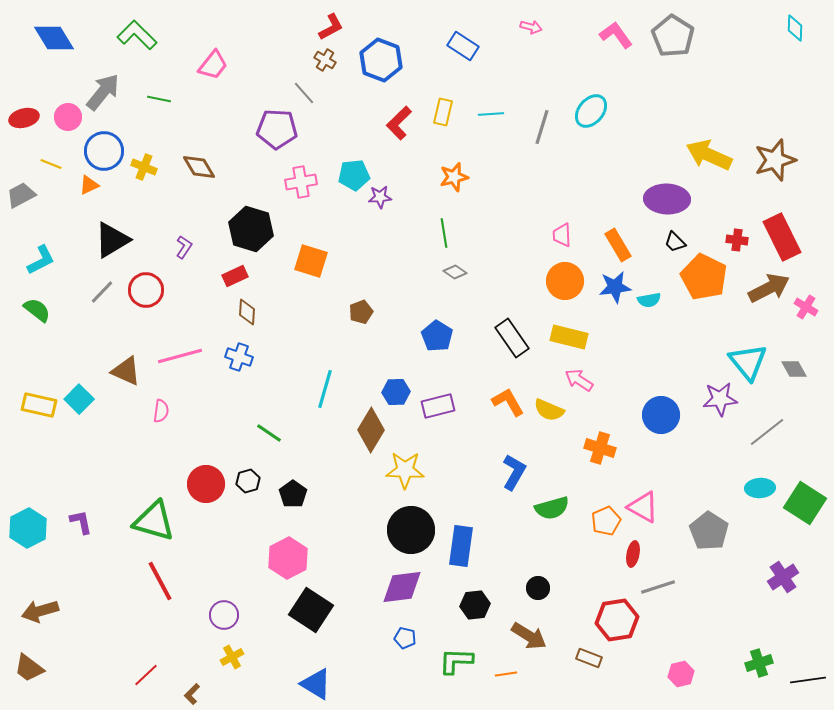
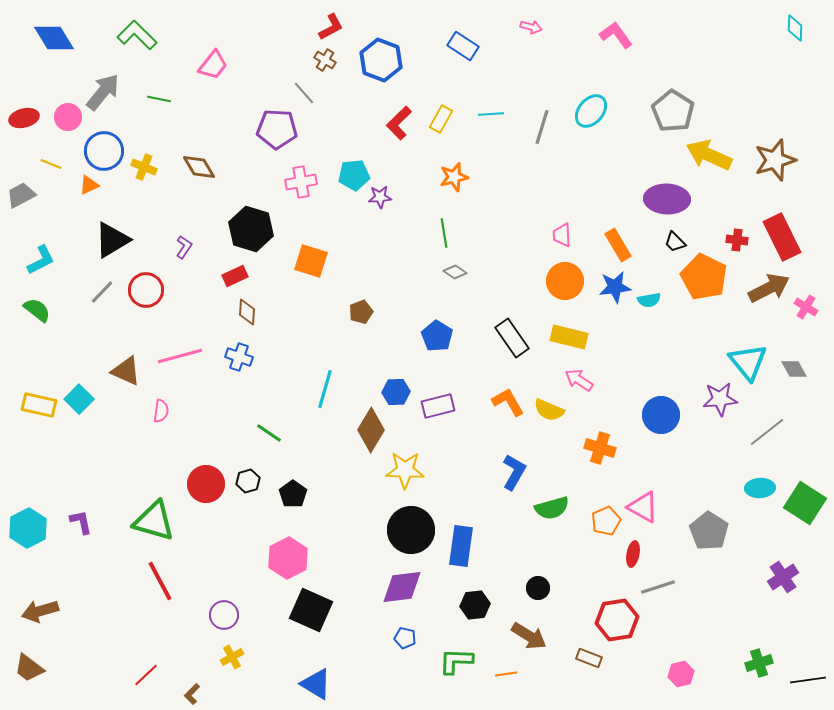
gray pentagon at (673, 36): moved 75 px down
yellow rectangle at (443, 112): moved 2 px left, 7 px down; rotated 16 degrees clockwise
black square at (311, 610): rotated 9 degrees counterclockwise
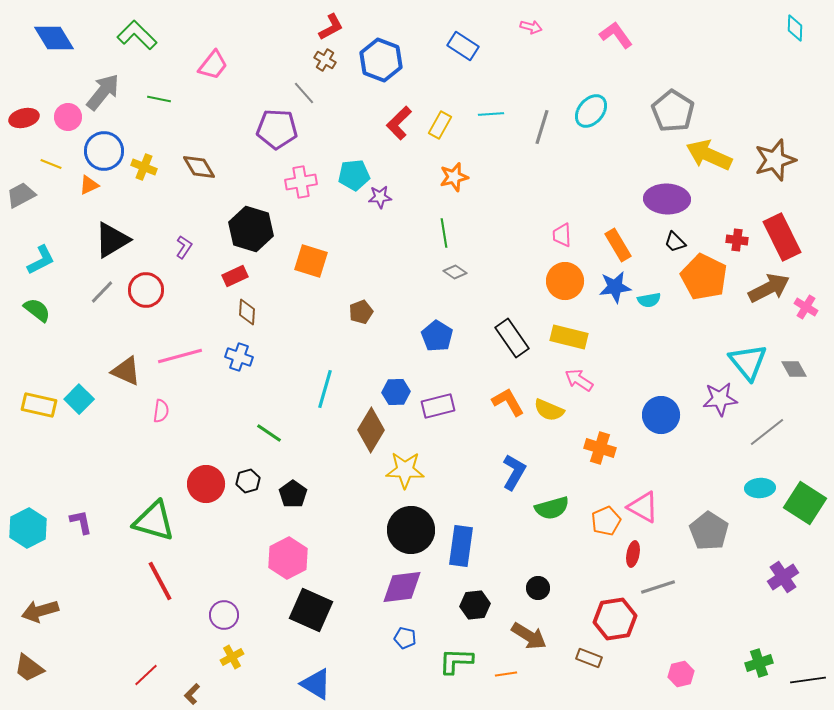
yellow rectangle at (441, 119): moved 1 px left, 6 px down
red hexagon at (617, 620): moved 2 px left, 1 px up
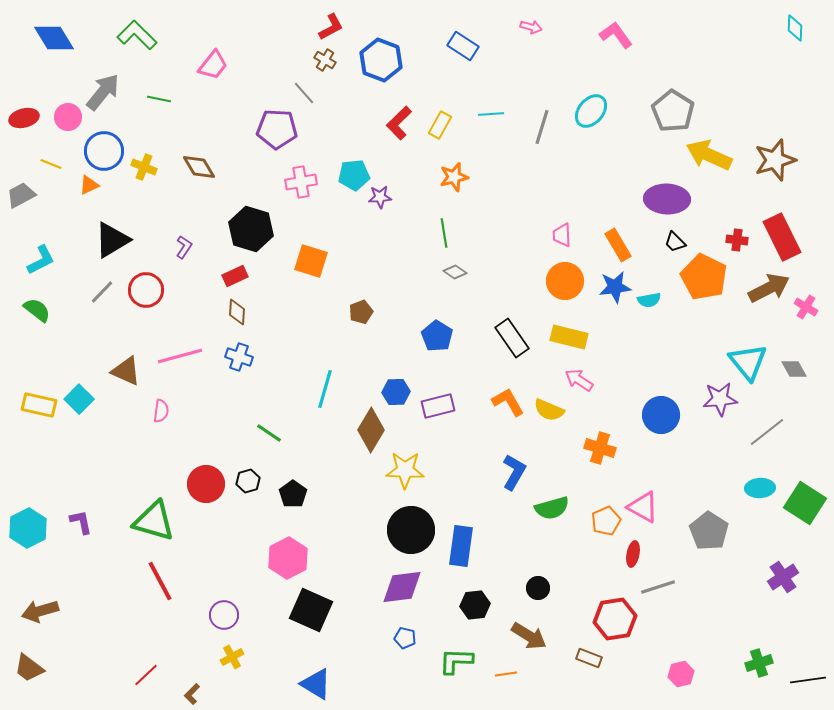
brown diamond at (247, 312): moved 10 px left
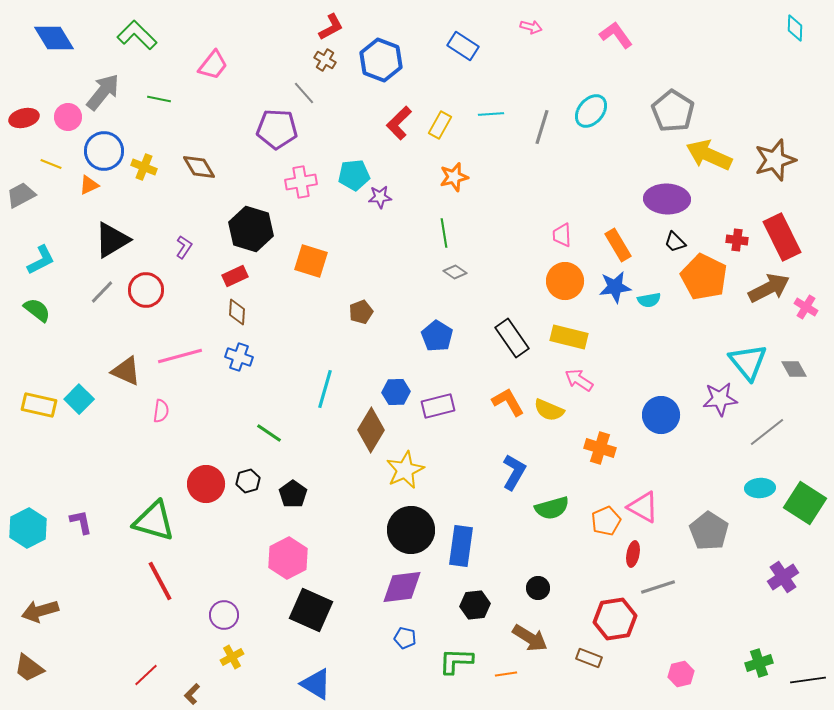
yellow star at (405, 470): rotated 27 degrees counterclockwise
brown arrow at (529, 636): moved 1 px right, 2 px down
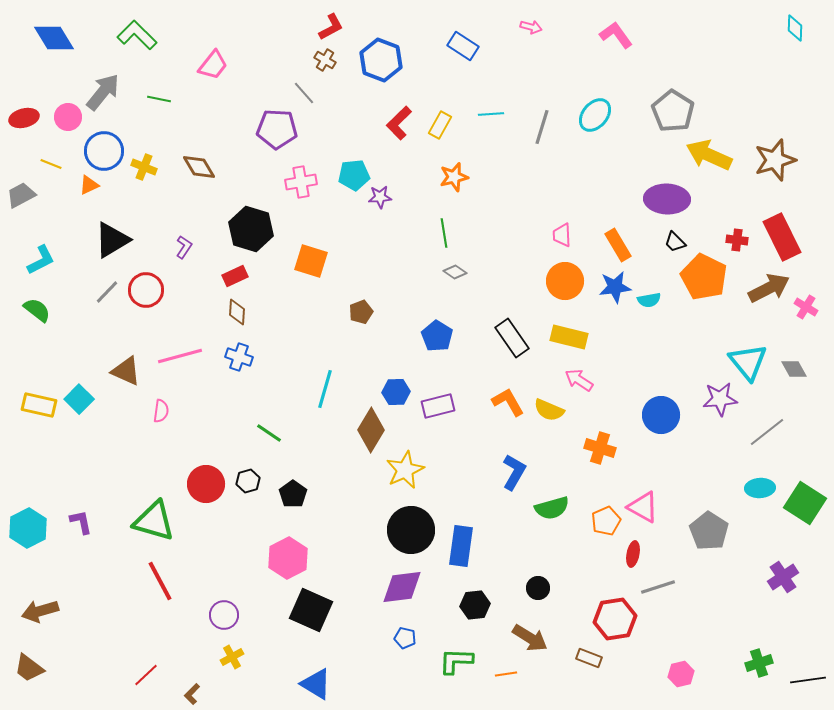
cyan ellipse at (591, 111): moved 4 px right, 4 px down
gray line at (102, 292): moved 5 px right
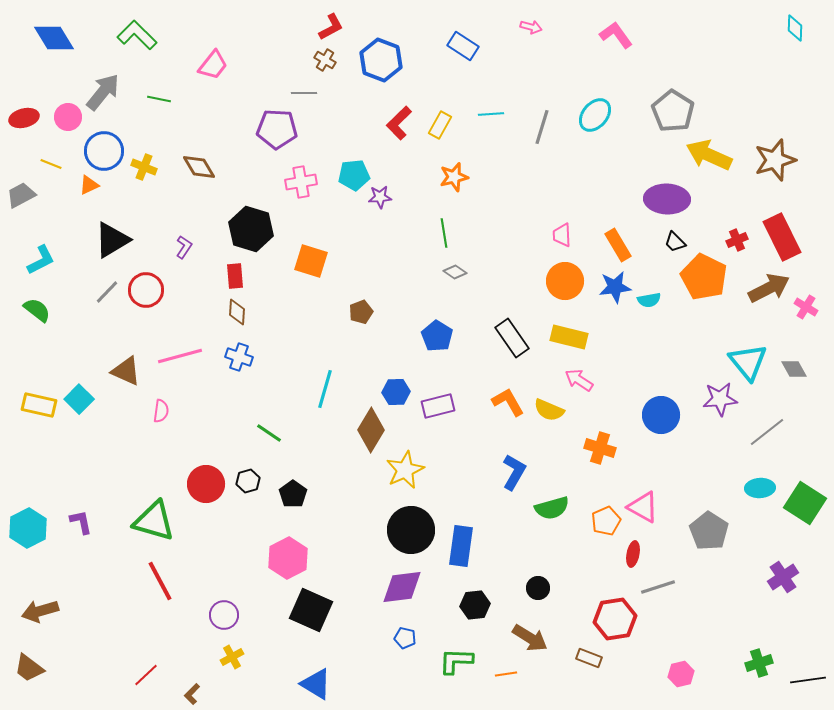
gray line at (304, 93): rotated 50 degrees counterclockwise
red cross at (737, 240): rotated 30 degrees counterclockwise
red rectangle at (235, 276): rotated 70 degrees counterclockwise
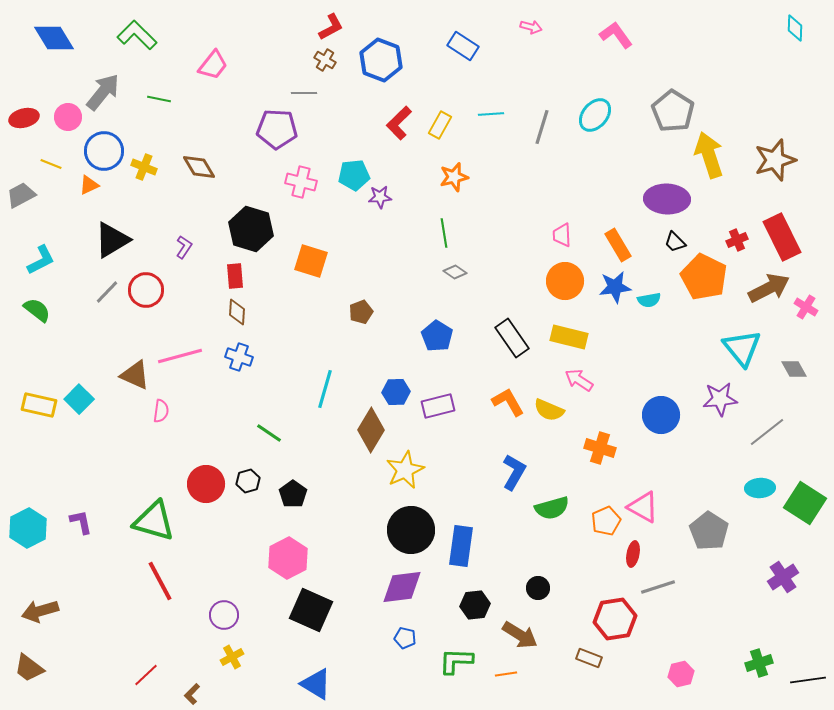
yellow arrow at (709, 155): rotated 48 degrees clockwise
pink cross at (301, 182): rotated 24 degrees clockwise
cyan triangle at (748, 362): moved 6 px left, 14 px up
brown triangle at (126, 371): moved 9 px right, 4 px down
brown arrow at (530, 638): moved 10 px left, 3 px up
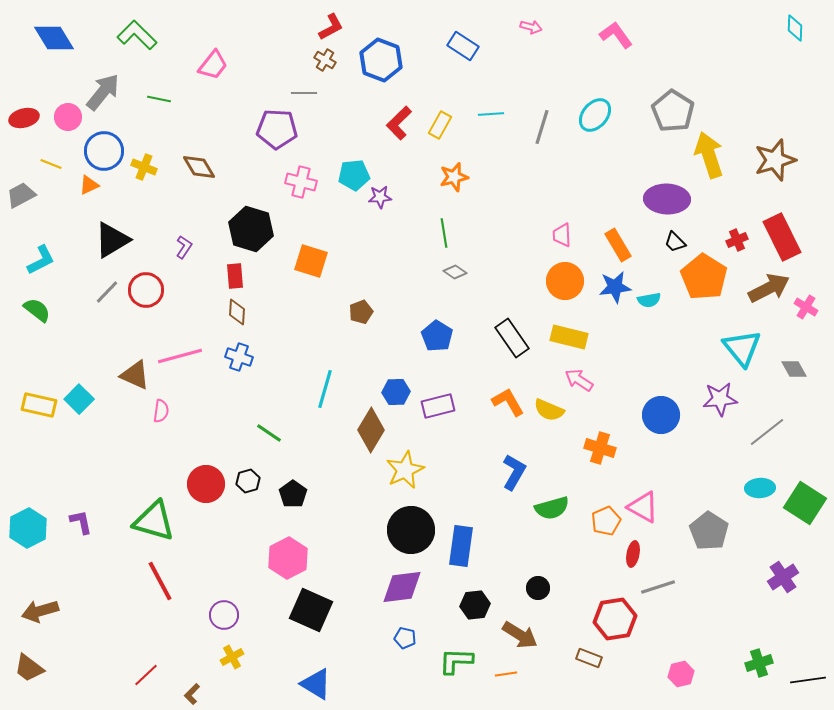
orange pentagon at (704, 277): rotated 6 degrees clockwise
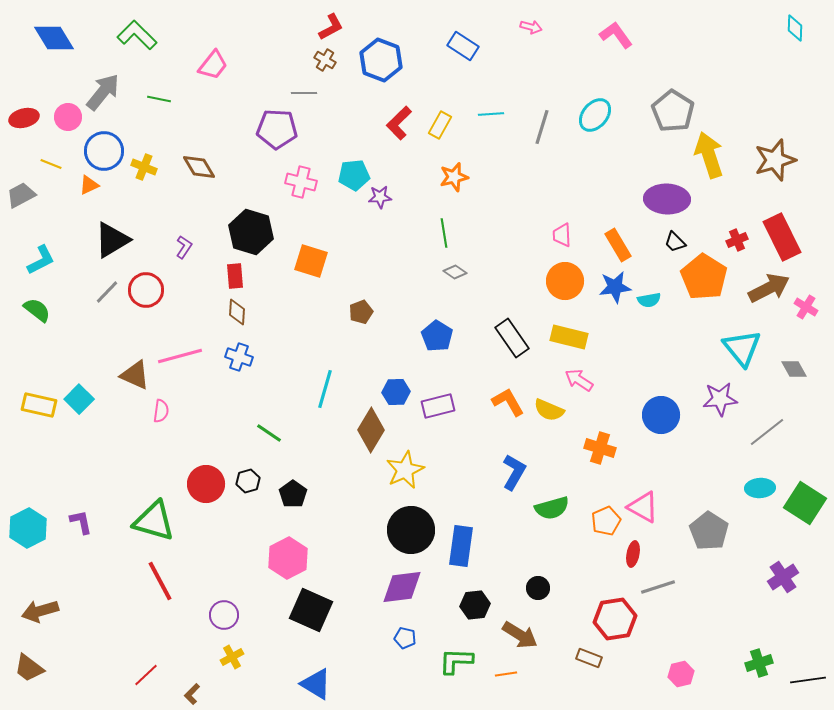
black hexagon at (251, 229): moved 3 px down
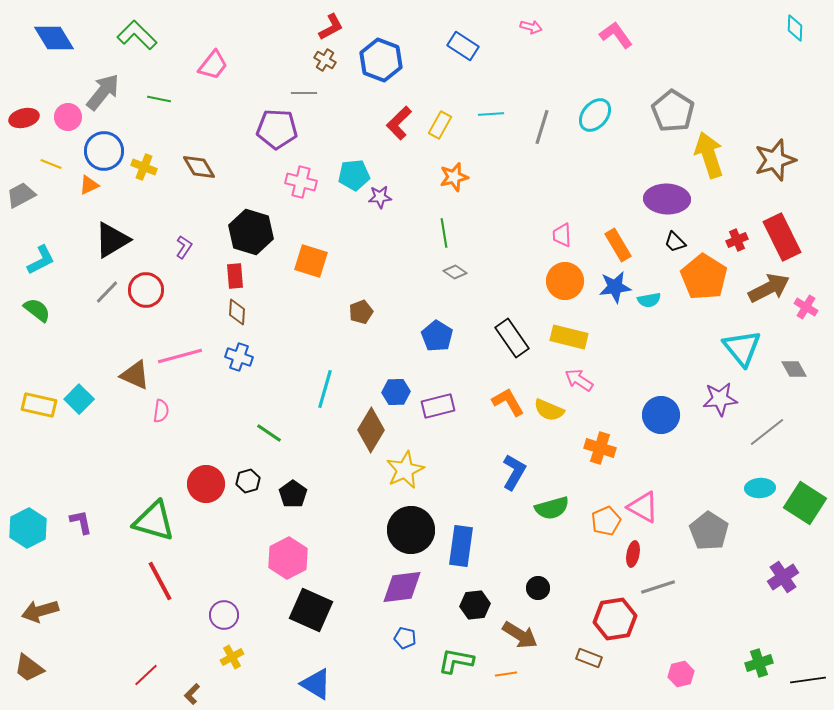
green L-shape at (456, 661): rotated 9 degrees clockwise
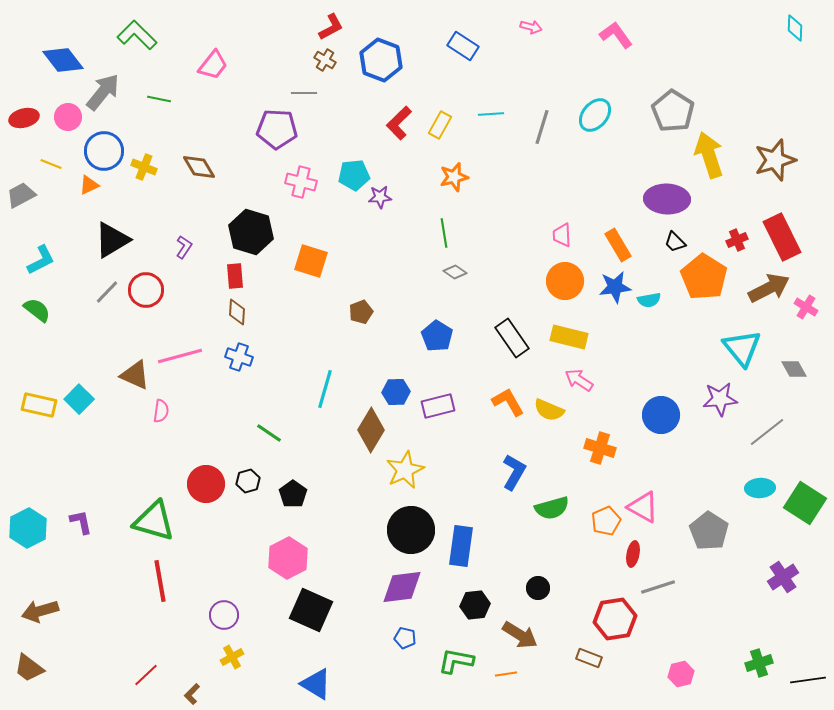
blue diamond at (54, 38): moved 9 px right, 22 px down; rotated 6 degrees counterclockwise
red line at (160, 581): rotated 18 degrees clockwise
